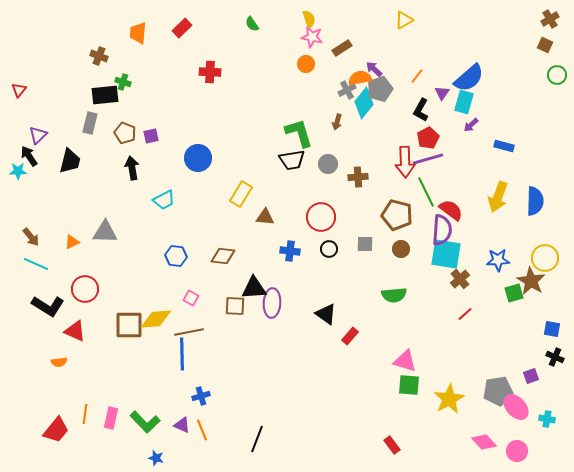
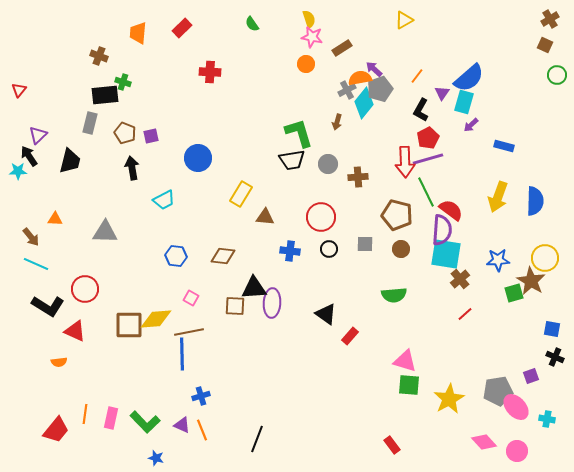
orange triangle at (72, 242): moved 17 px left, 23 px up; rotated 28 degrees clockwise
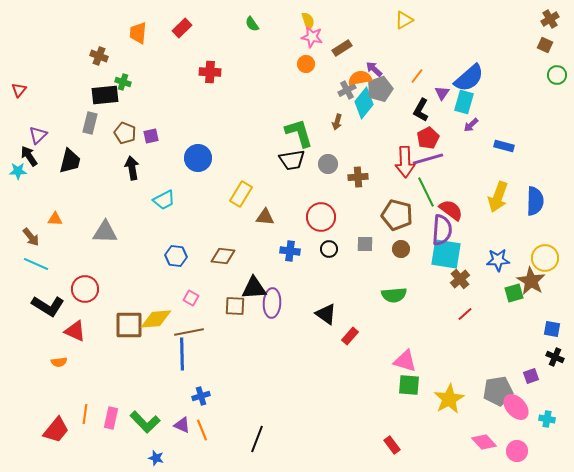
yellow semicircle at (309, 19): moved 1 px left, 2 px down
